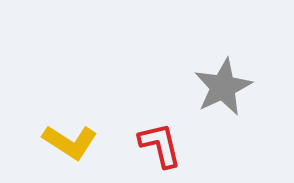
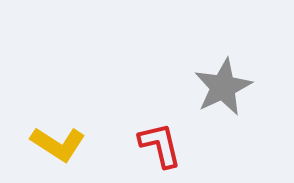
yellow L-shape: moved 12 px left, 2 px down
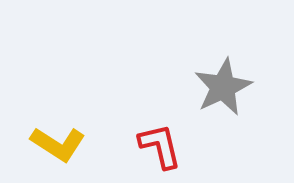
red L-shape: moved 1 px down
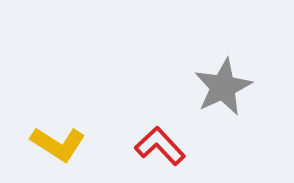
red L-shape: rotated 30 degrees counterclockwise
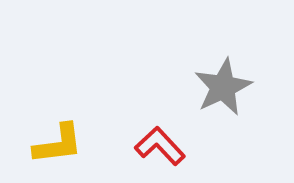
yellow L-shape: rotated 40 degrees counterclockwise
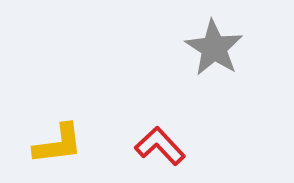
gray star: moved 9 px left, 39 px up; rotated 14 degrees counterclockwise
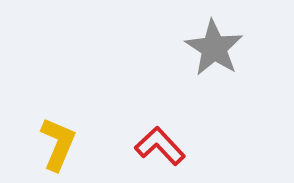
yellow L-shape: rotated 60 degrees counterclockwise
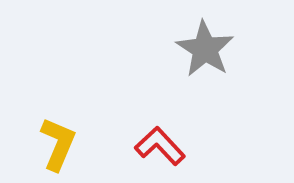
gray star: moved 9 px left, 1 px down
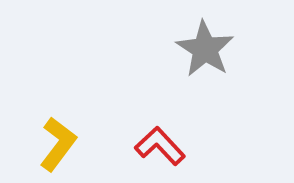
yellow L-shape: rotated 14 degrees clockwise
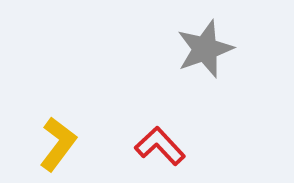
gray star: rotated 20 degrees clockwise
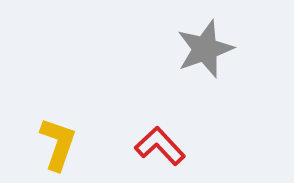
yellow L-shape: rotated 18 degrees counterclockwise
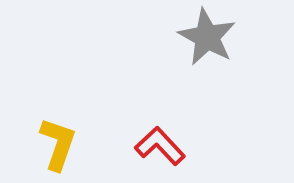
gray star: moved 2 px right, 12 px up; rotated 24 degrees counterclockwise
